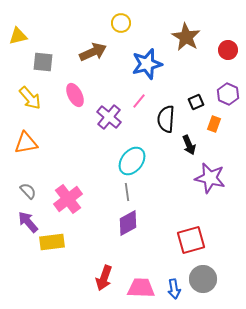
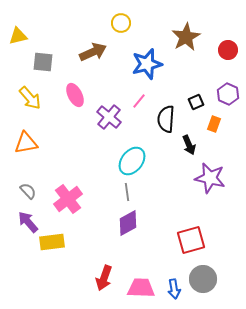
brown star: rotated 12 degrees clockwise
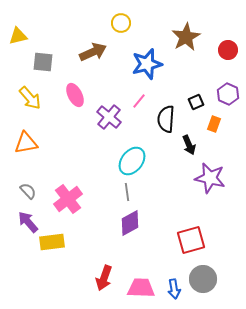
purple diamond: moved 2 px right
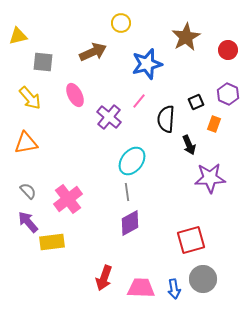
purple star: rotated 16 degrees counterclockwise
